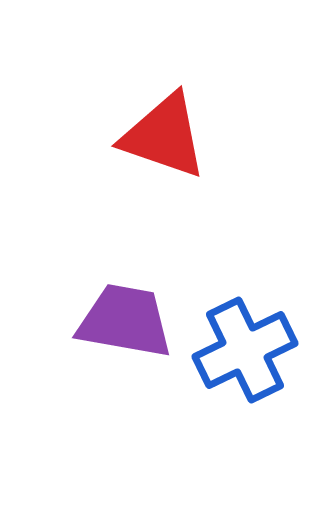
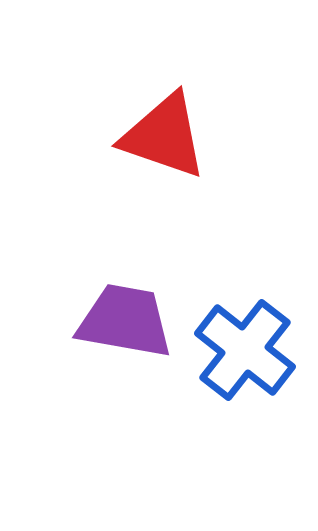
blue cross: rotated 26 degrees counterclockwise
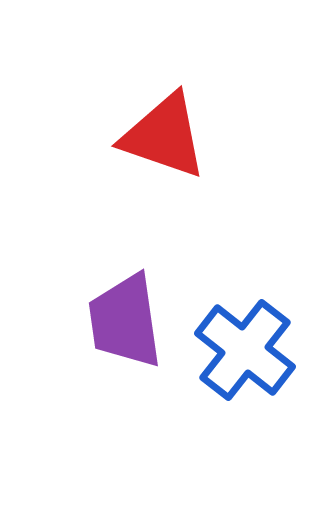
purple trapezoid: rotated 108 degrees counterclockwise
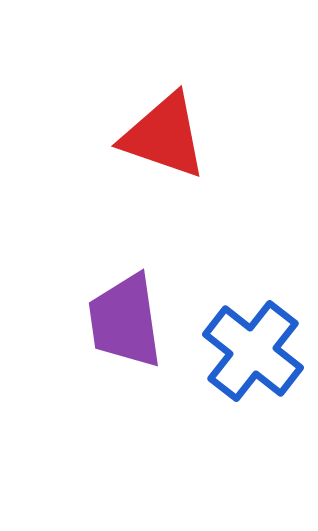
blue cross: moved 8 px right, 1 px down
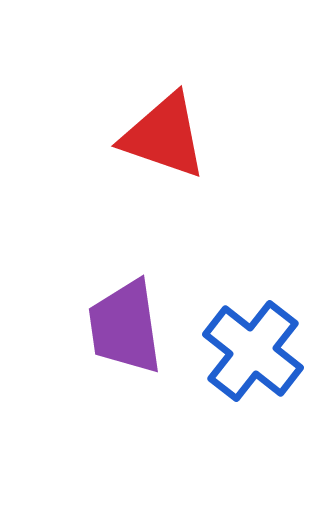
purple trapezoid: moved 6 px down
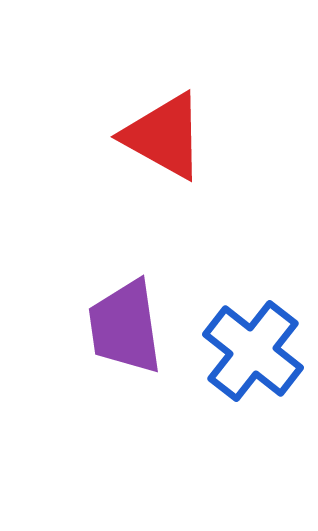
red triangle: rotated 10 degrees clockwise
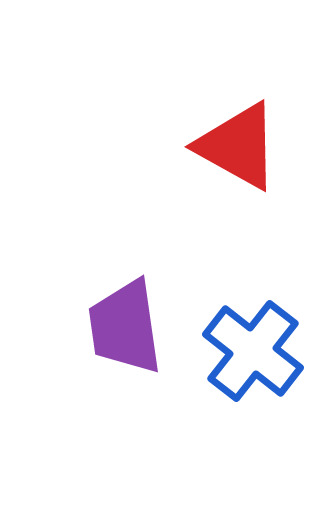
red triangle: moved 74 px right, 10 px down
